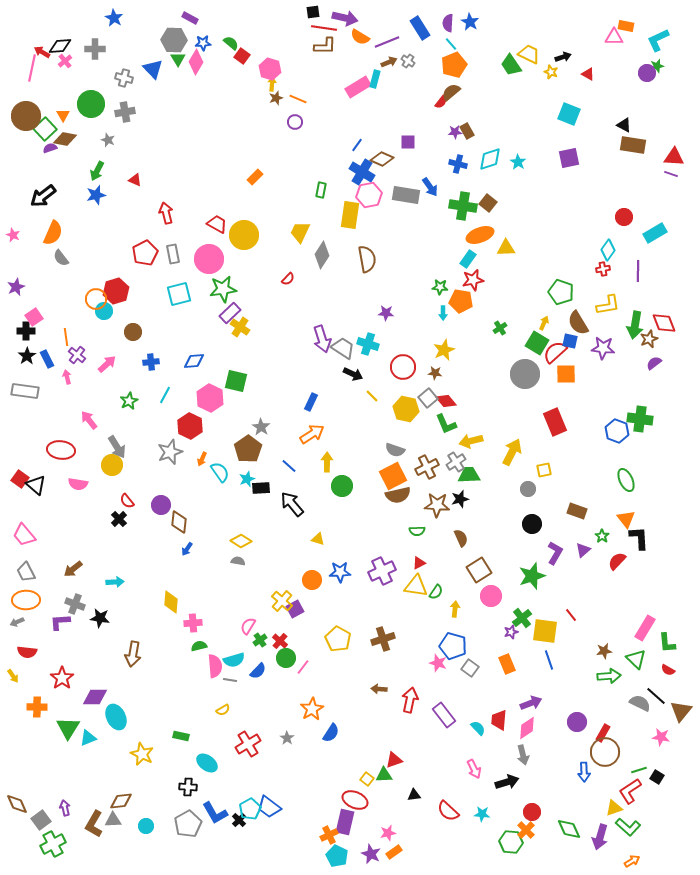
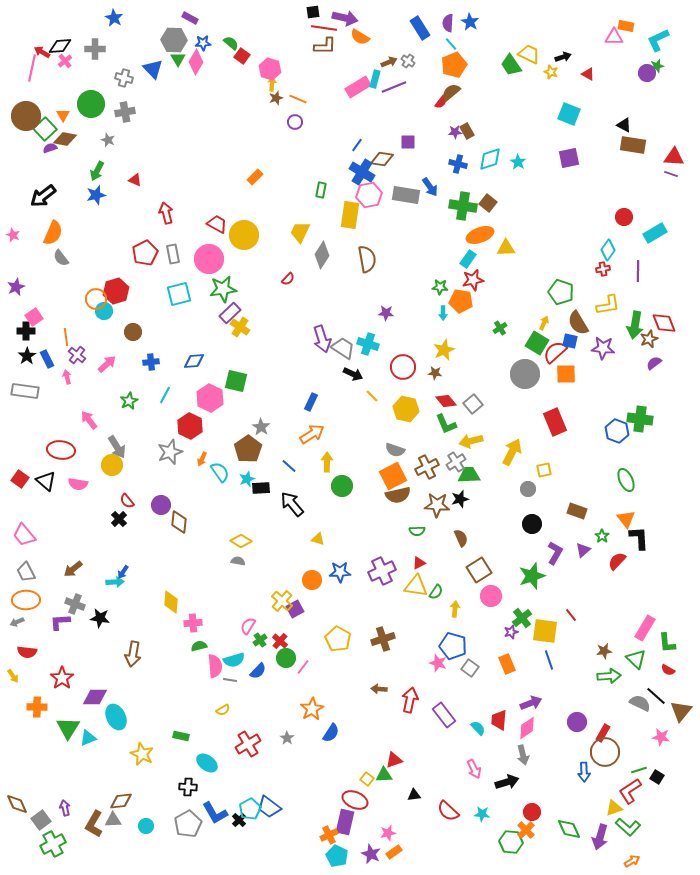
purple line at (387, 42): moved 7 px right, 45 px down
brown diamond at (382, 159): rotated 15 degrees counterclockwise
gray square at (428, 398): moved 45 px right, 6 px down
black triangle at (36, 485): moved 10 px right, 4 px up
blue arrow at (187, 549): moved 64 px left, 23 px down
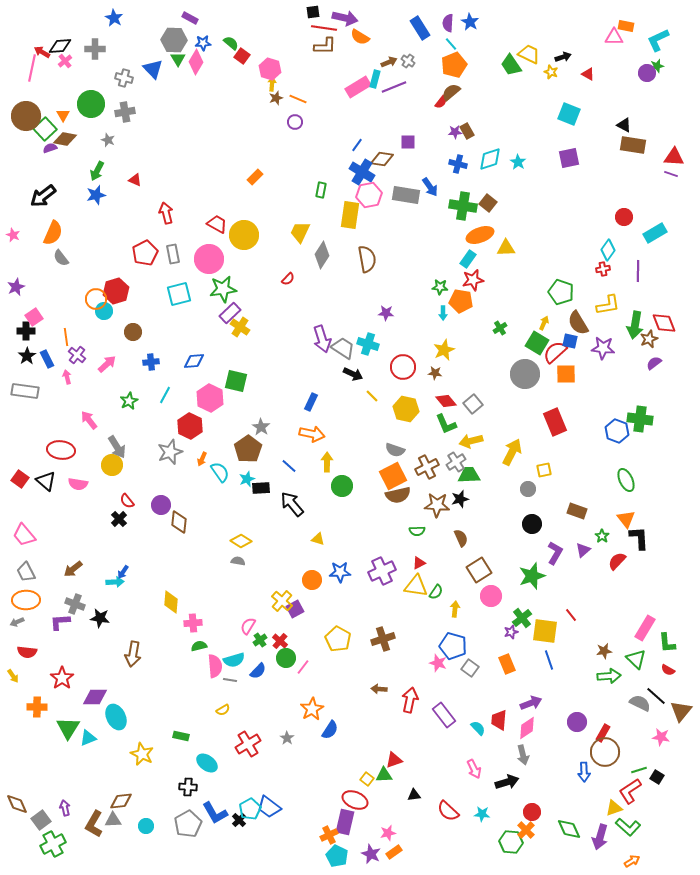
orange arrow at (312, 434): rotated 45 degrees clockwise
blue semicircle at (331, 733): moved 1 px left, 3 px up
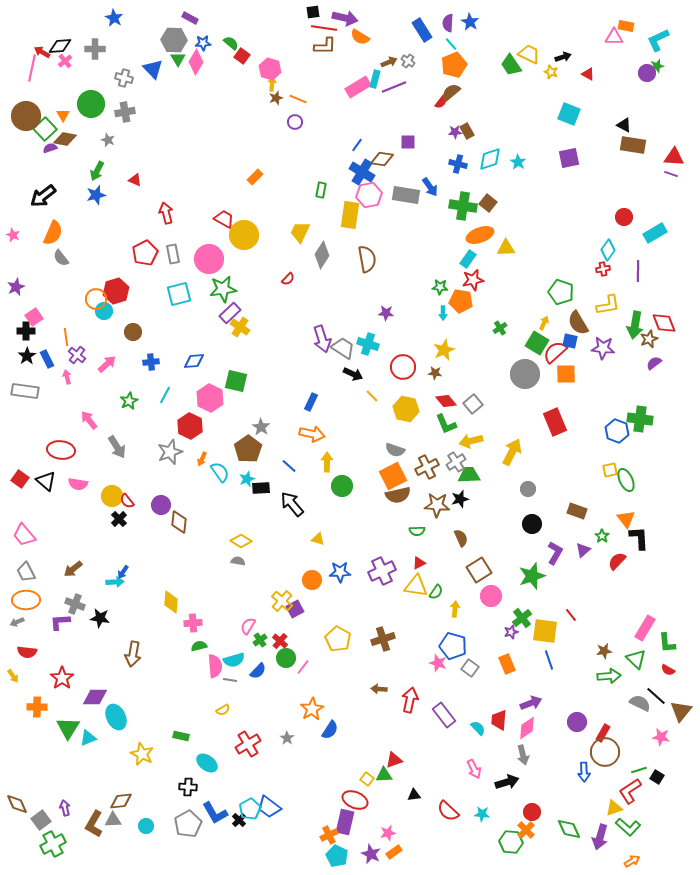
blue rectangle at (420, 28): moved 2 px right, 2 px down
red trapezoid at (217, 224): moved 7 px right, 5 px up
yellow circle at (112, 465): moved 31 px down
yellow square at (544, 470): moved 66 px right
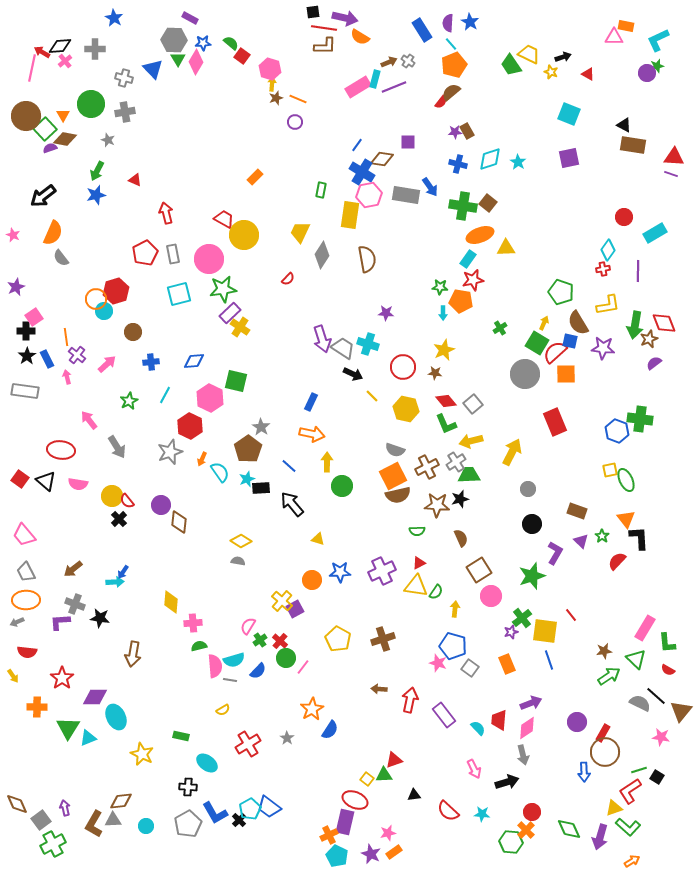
purple triangle at (583, 550): moved 2 px left, 9 px up; rotated 35 degrees counterclockwise
green arrow at (609, 676): rotated 30 degrees counterclockwise
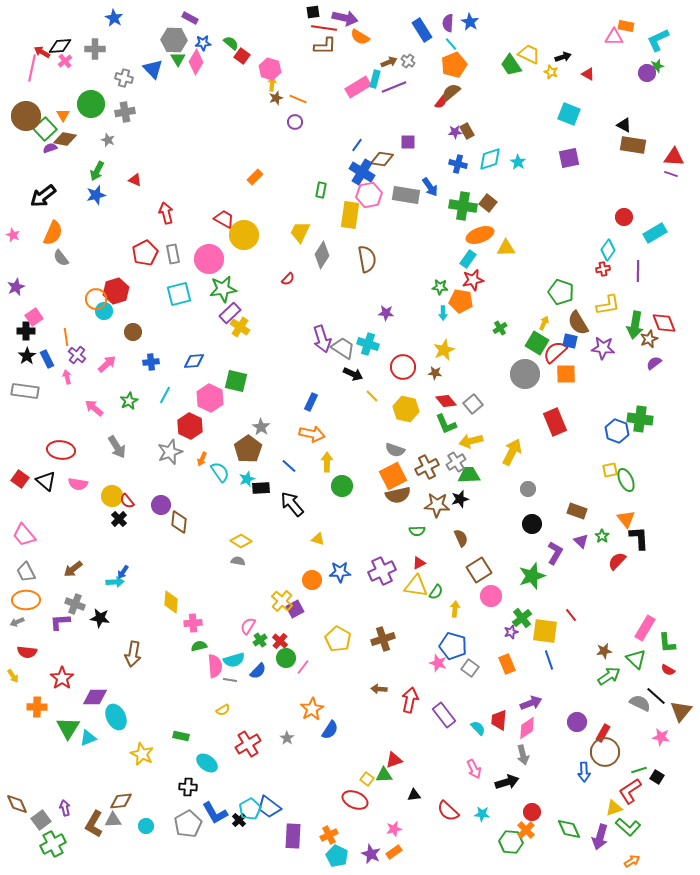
pink arrow at (89, 420): moved 5 px right, 12 px up; rotated 12 degrees counterclockwise
purple rectangle at (345, 822): moved 52 px left, 14 px down; rotated 10 degrees counterclockwise
pink star at (388, 833): moved 6 px right, 4 px up
